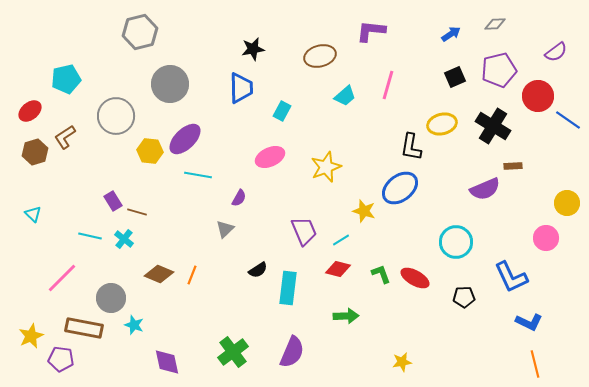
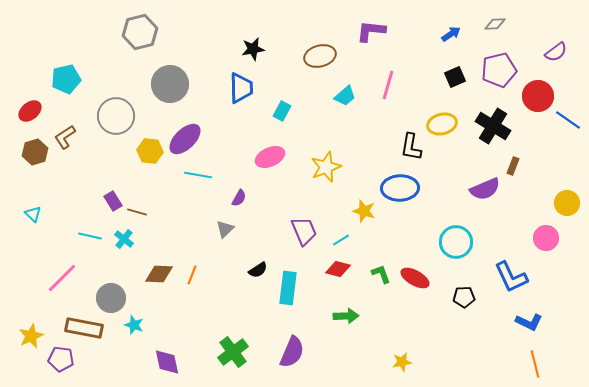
brown rectangle at (513, 166): rotated 66 degrees counterclockwise
blue ellipse at (400, 188): rotated 36 degrees clockwise
brown diamond at (159, 274): rotated 20 degrees counterclockwise
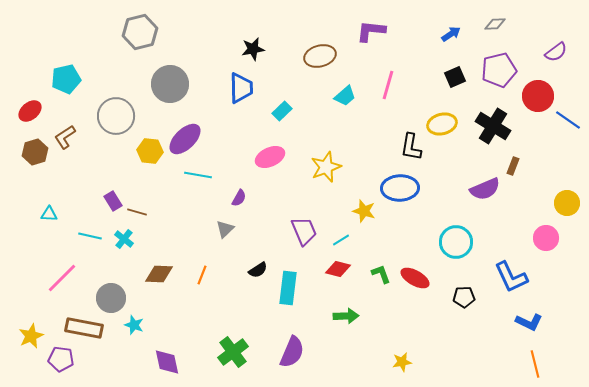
cyan rectangle at (282, 111): rotated 18 degrees clockwise
cyan triangle at (33, 214): moved 16 px right; rotated 42 degrees counterclockwise
orange line at (192, 275): moved 10 px right
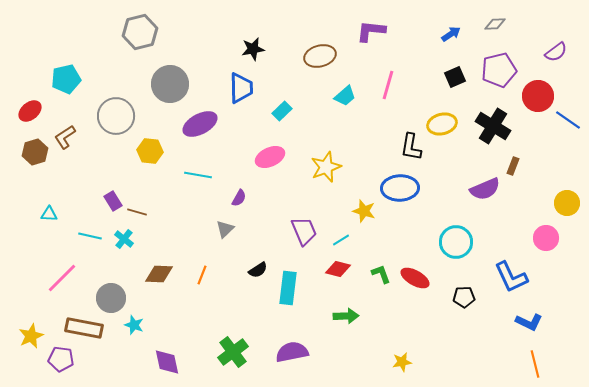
purple ellipse at (185, 139): moved 15 px right, 15 px up; rotated 16 degrees clockwise
purple semicircle at (292, 352): rotated 124 degrees counterclockwise
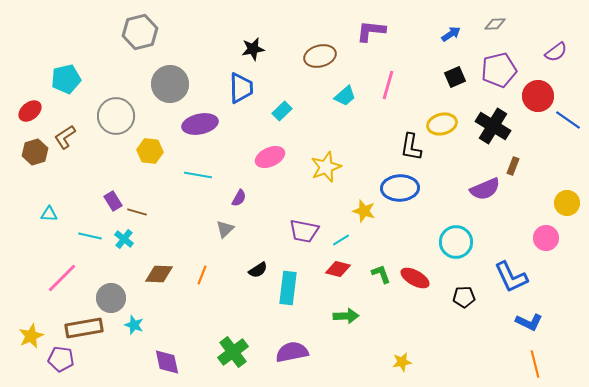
purple ellipse at (200, 124): rotated 16 degrees clockwise
purple trapezoid at (304, 231): rotated 124 degrees clockwise
brown rectangle at (84, 328): rotated 21 degrees counterclockwise
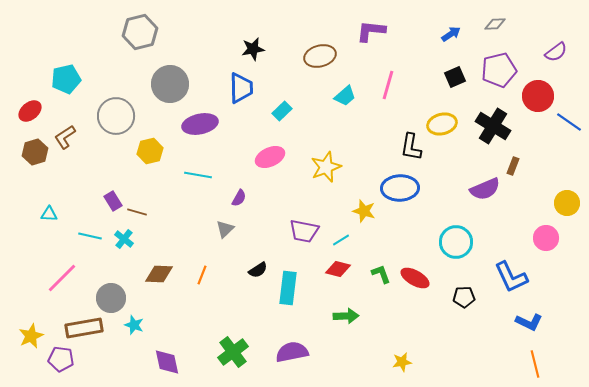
blue line at (568, 120): moved 1 px right, 2 px down
yellow hexagon at (150, 151): rotated 20 degrees counterclockwise
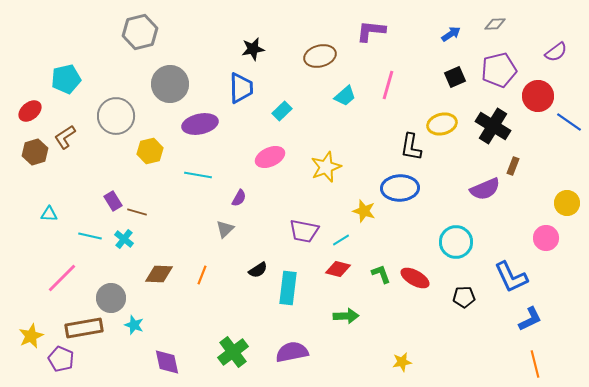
blue L-shape at (529, 322): moved 1 px right, 3 px up; rotated 52 degrees counterclockwise
purple pentagon at (61, 359): rotated 15 degrees clockwise
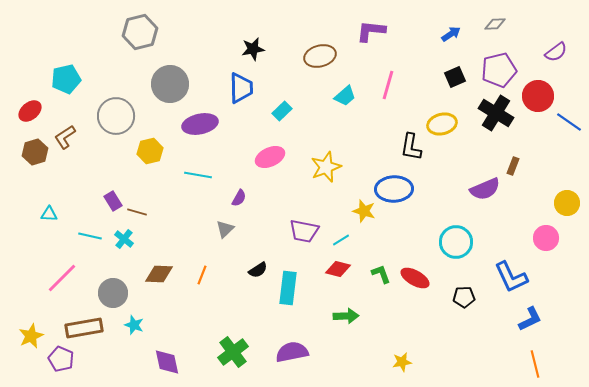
black cross at (493, 126): moved 3 px right, 13 px up
blue ellipse at (400, 188): moved 6 px left, 1 px down
gray circle at (111, 298): moved 2 px right, 5 px up
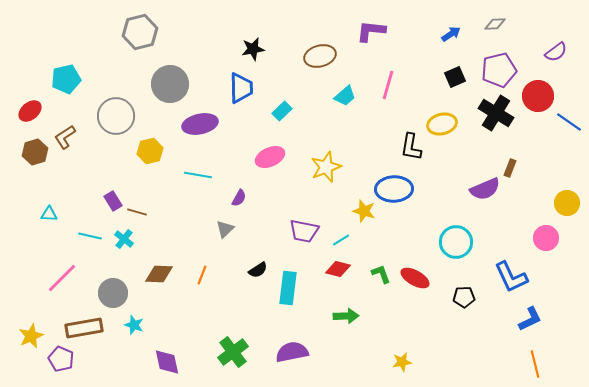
brown rectangle at (513, 166): moved 3 px left, 2 px down
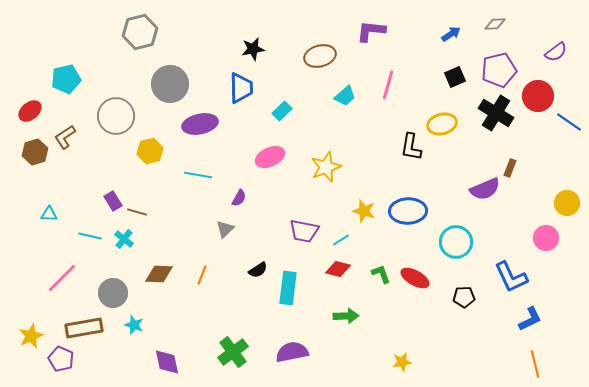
blue ellipse at (394, 189): moved 14 px right, 22 px down
